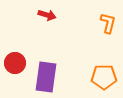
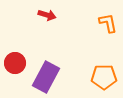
orange L-shape: rotated 25 degrees counterclockwise
purple rectangle: rotated 20 degrees clockwise
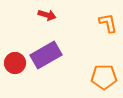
purple rectangle: moved 22 px up; rotated 32 degrees clockwise
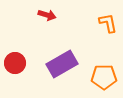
purple rectangle: moved 16 px right, 9 px down
